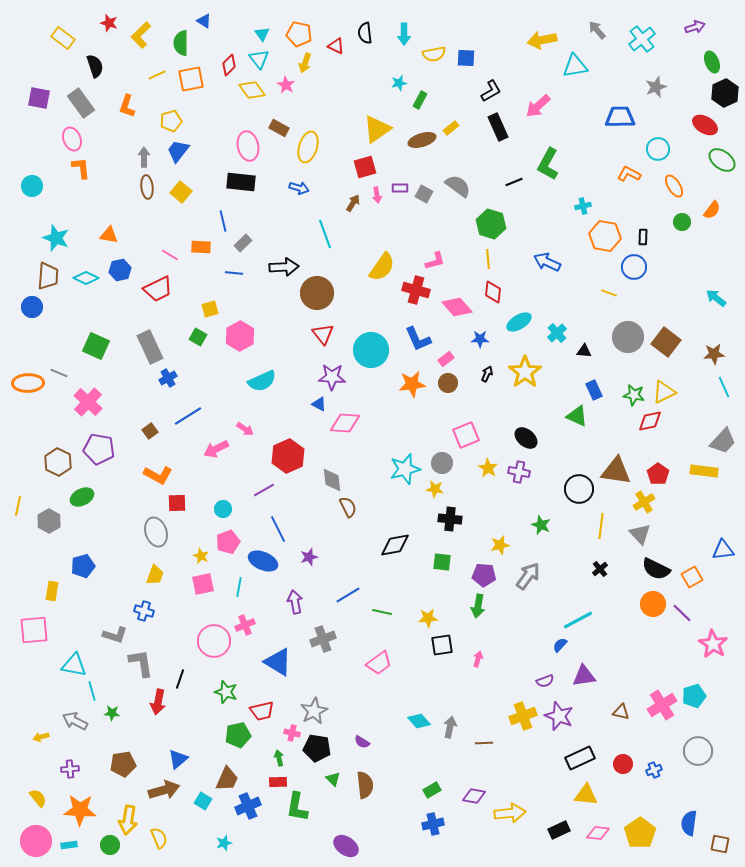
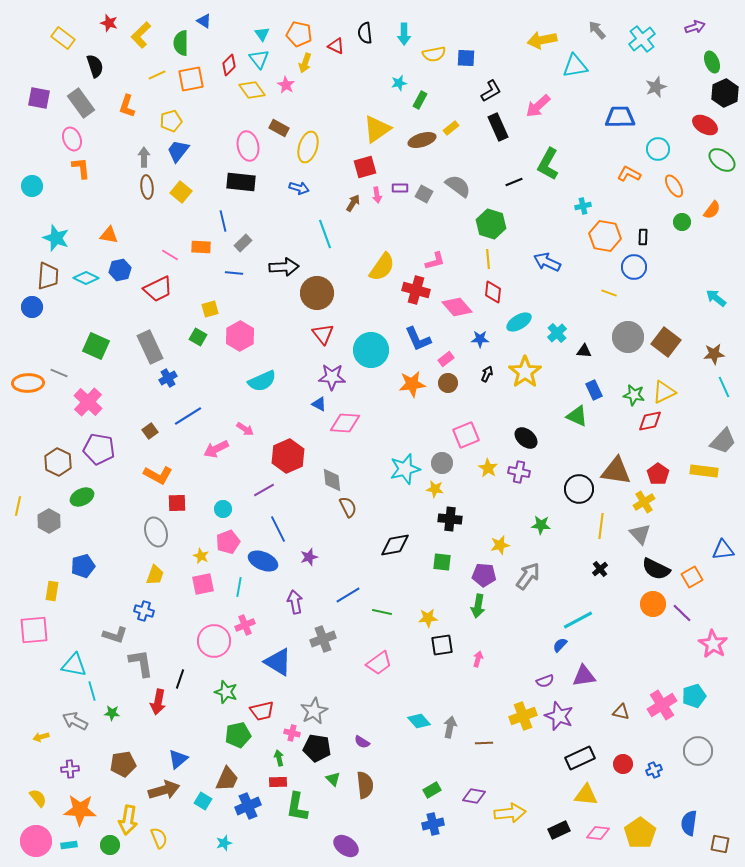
green star at (541, 525): rotated 18 degrees counterclockwise
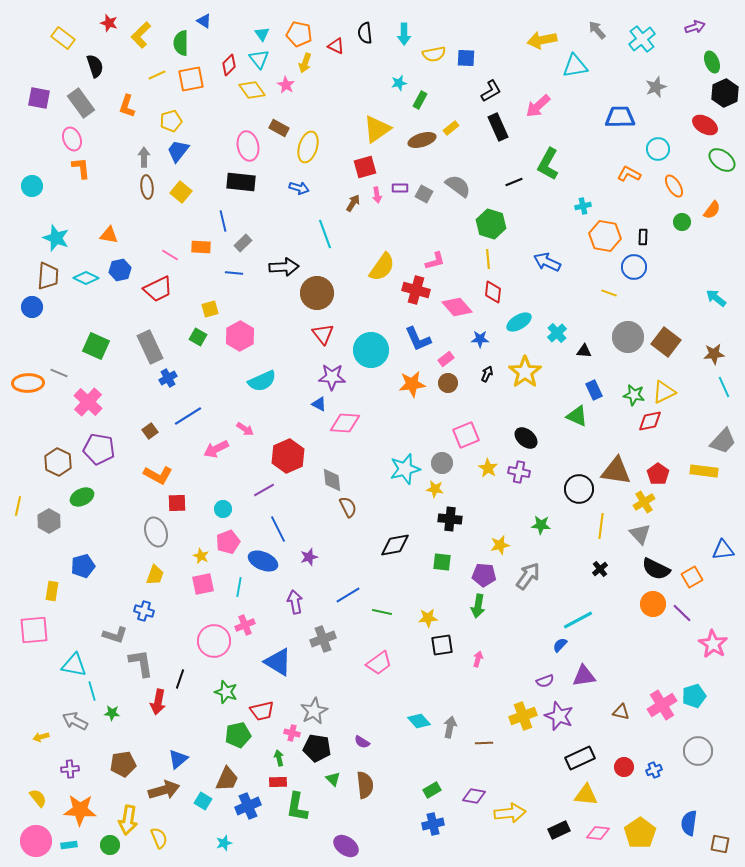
red circle at (623, 764): moved 1 px right, 3 px down
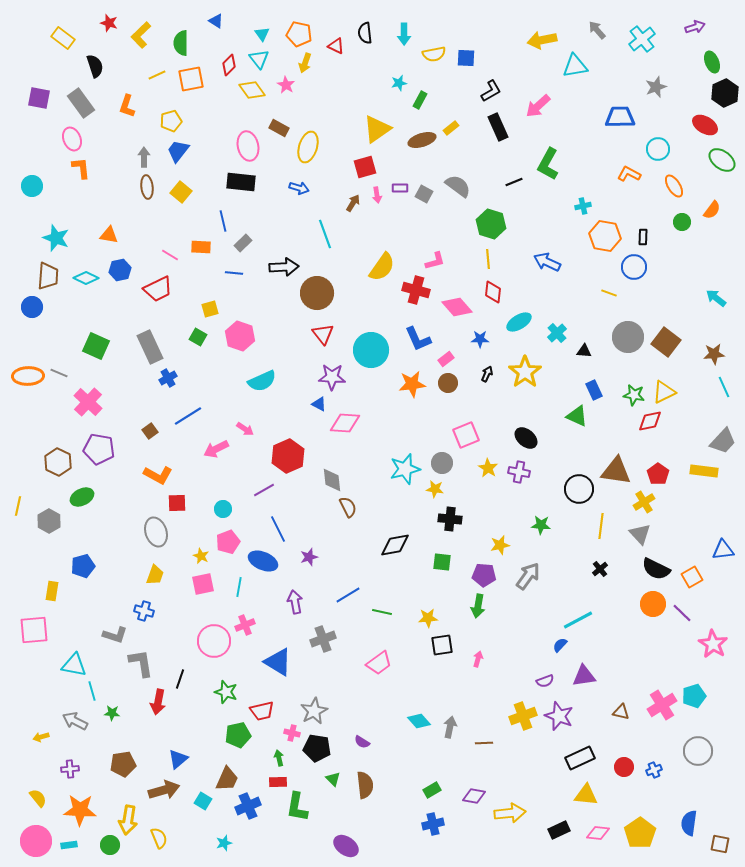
blue triangle at (204, 21): moved 12 px right
pink hexagon at (240, 336): rotated 12 degrees counterclockwise
orange ellipse at (28, 383): moved 7 px up
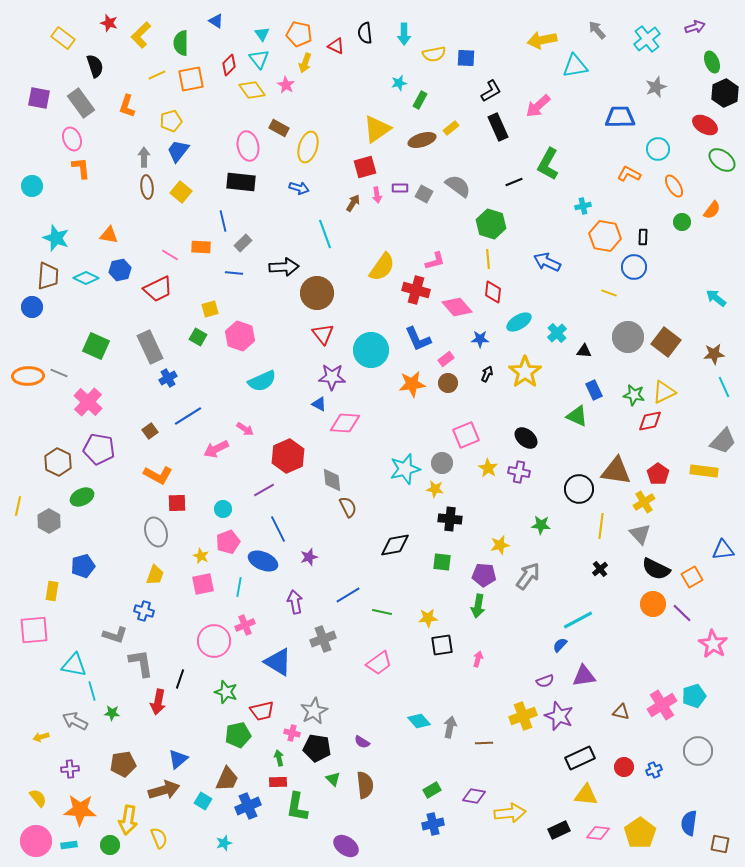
cyan cross at (642, 39): moved 5 px right
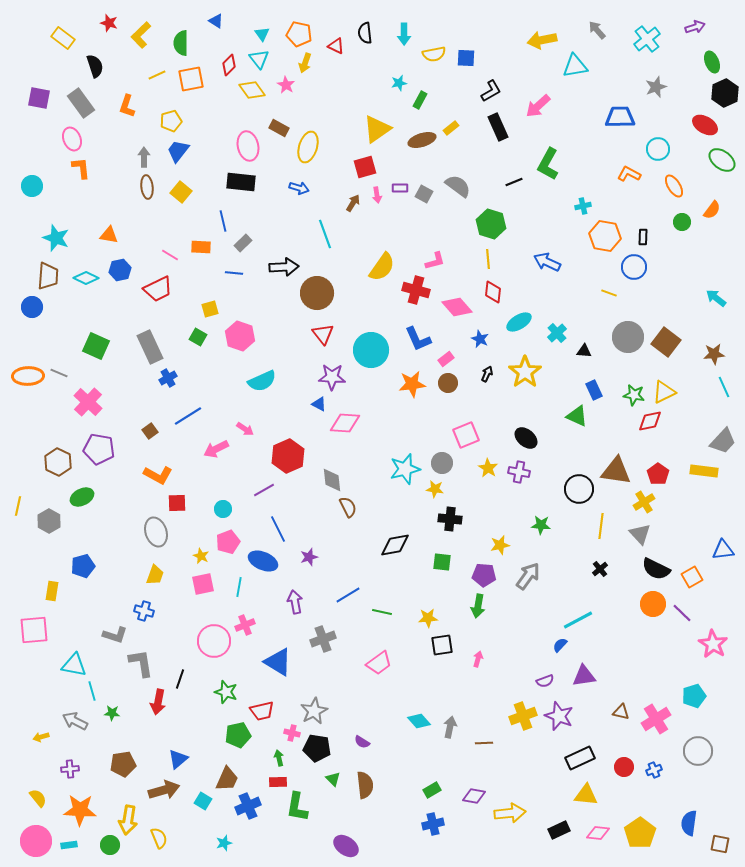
blue star at (480, 339): rotated 24 degrees clockwise
pink cross at (662, 705): moved 6 px left, 14 px down
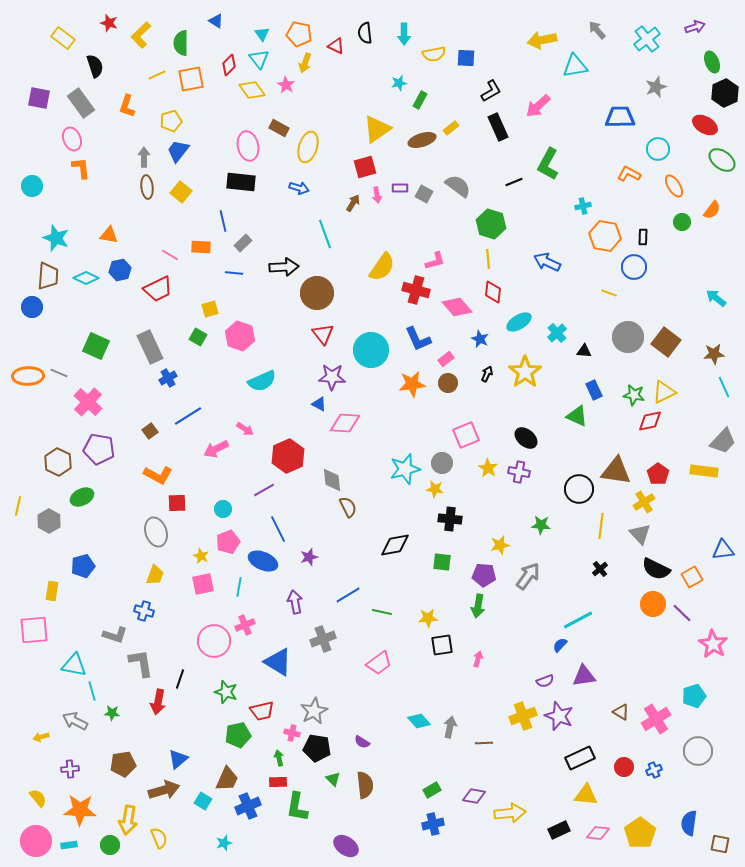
brown triangle at (621, 712): rotated 18 degrees clockwise
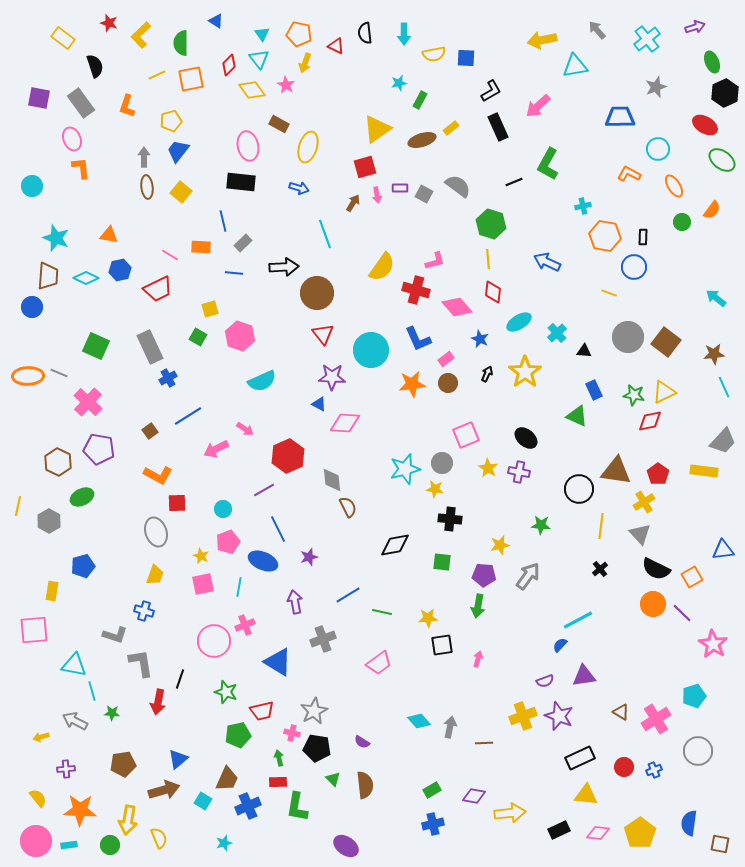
brown rectangle at (279, 128): moved 4 px up
purple cross at (70, 769): moved 4 px left
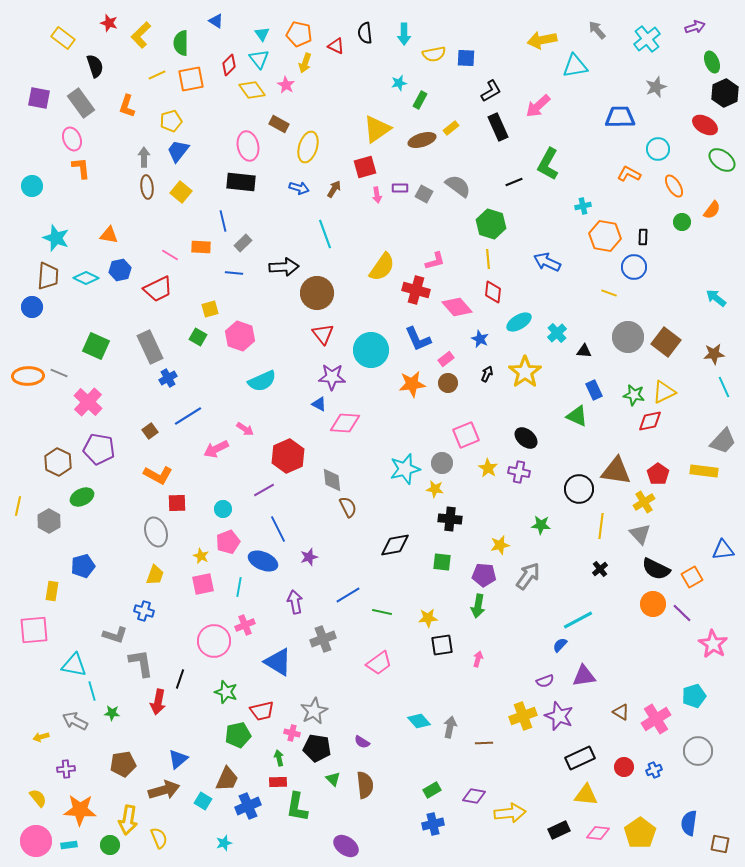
brown arrow at (353, 203): moved 19 px left, 14 px up
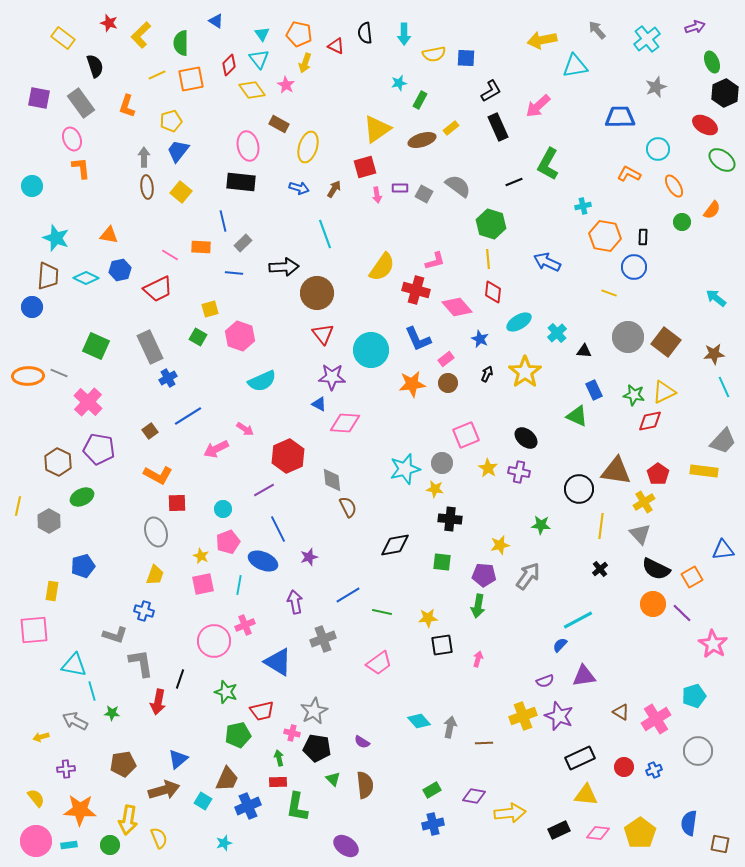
cyan line at (239, 587): moved 2 px up
yellow semicircle at (38, 798): moved 2 px left
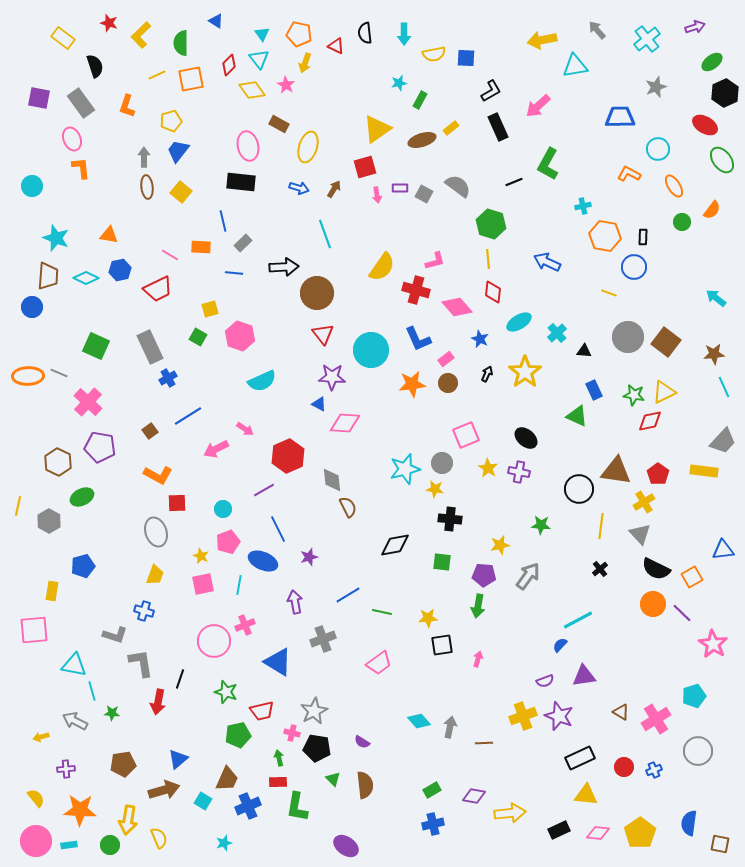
green ellipse at (712, 62): rotated 75 degrees clockwise
green ellipse at (722, 160): rotated 16 degrees clockwise
purple pentagon at (99, 449): moved 1 px right, 2 px up
